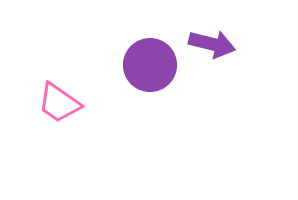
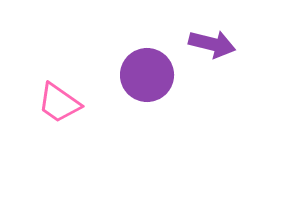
purple circle: moved 3 px left, 10 px down
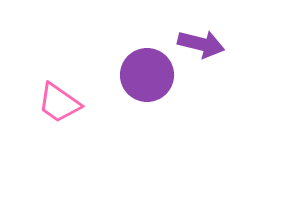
purple arrow: moved 11 px left
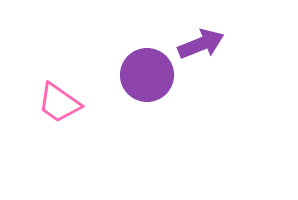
purple arrow: rotated 36 degrees counterclockwise
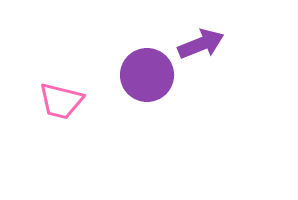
pink trapezoid: moved 2 px right, 2 px up; rotated 21 degrees counterclockwise
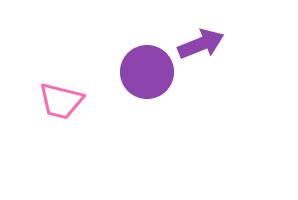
purple circle: moved 3 px up
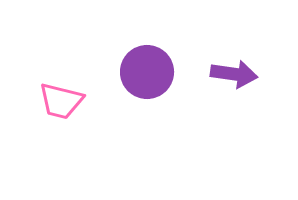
purple arrow: moved 33 px right, 30 px down; rotated 30 degrees clockwise
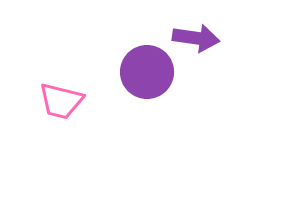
purple arrow: moved 38 px left, 36 px up
